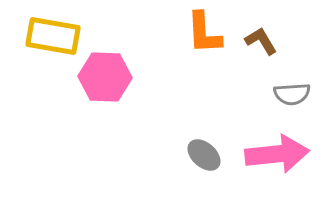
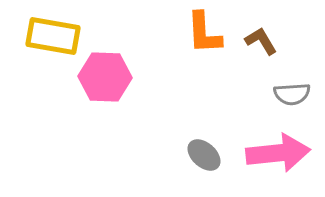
pink arrow: moved 1 px right, 1 px up
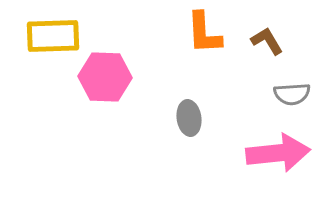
yellow rectangle: rotated 12 degrees counterclockwise
brown L-shape: moved 6 px right
gray ellipse: moved 15 px left, 37 px up; rotated 40 degrees clockwise
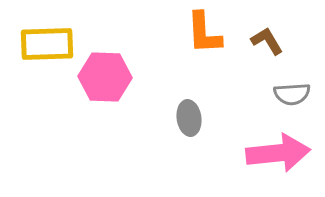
yellow rectangle: moved 6 px left, 8 px down
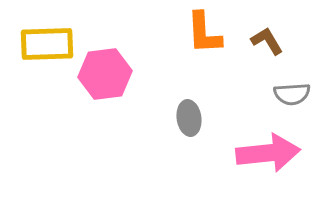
pink hexagon: moved 3 px up; rotated 9 degrees counterclockwise
pink arrow: moved 10 px left
